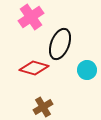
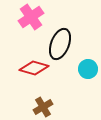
cyan circle: moved 1 px right, 1 px up
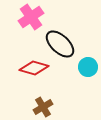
black ellipse: rotated 68 degrees counterclockwise
cyan circle: moved 2 px up
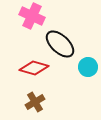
pink cross: moved 1 px right, 1 px up; rotated 30 degrees counterclockwise
brown cross: moved 8 px left, 5 px up
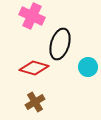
black ellipse: rotated 64 degrees clockwise
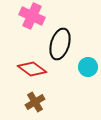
red diamond: moved 2 px left, 1 px down; rotated 20 degrees clockwise
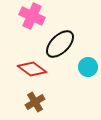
black ellipse: rotated 28 degrees clockwise
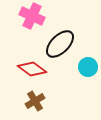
brown cross: moved 1 px up
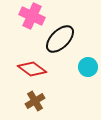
black ellipse: moved 5 px up
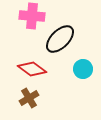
pink cross: rotated 20 degrees counterclockwise
cyan circle: moved 5 px left, 2 px down
brown cross: moved 6 px left, 3 px up
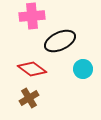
pink cross: rotated 10 degrees counterclockwise
black ellipse: moved 2 px down; rotated 20 degrees clockwise
